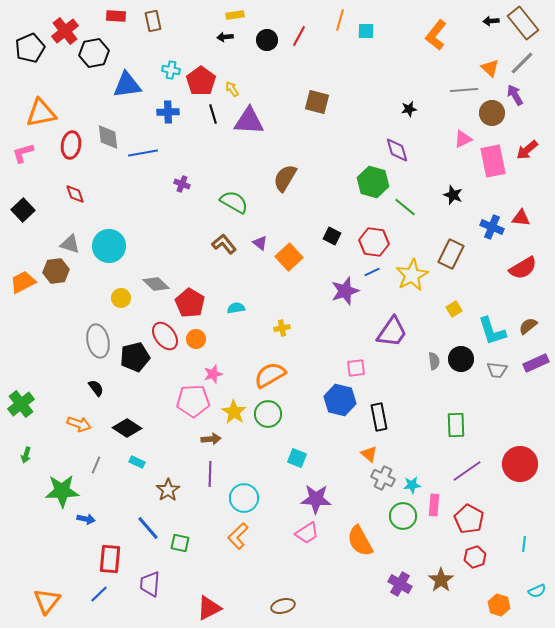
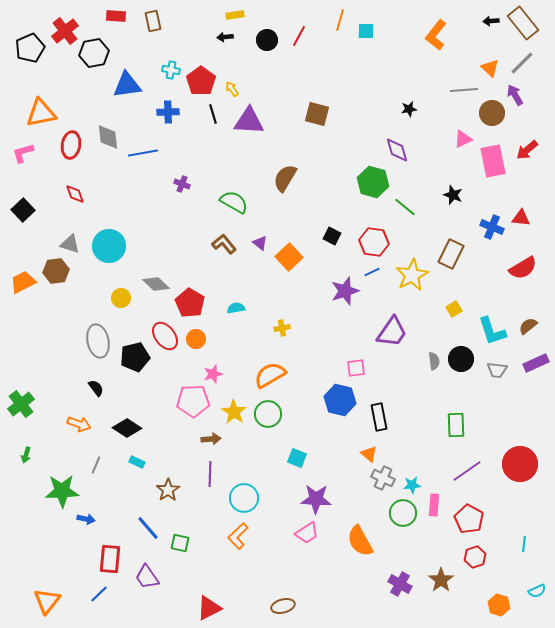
brown square at (317, 102): moved 12 px down
green circle at (403, 516): moved 3 px up
purple trapezoid at (150, 584): moved 3 px left, 7 px up; rotated 40 degrees counterclockwise
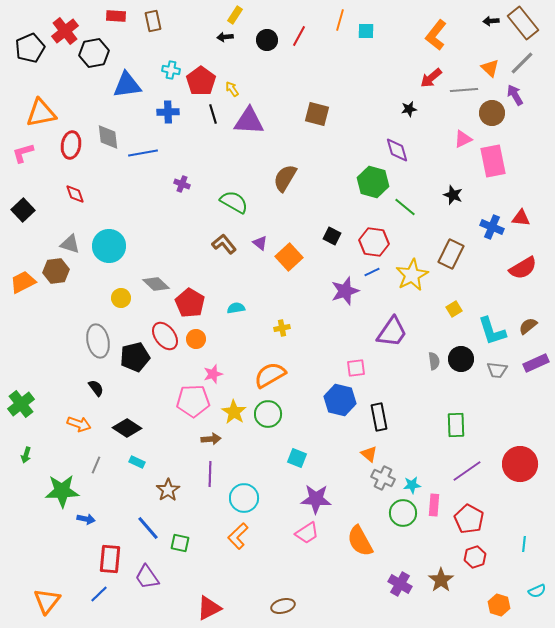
yellow rectangle at (235, 15): rotated 48 degrees counterclockwise
red arrow at (527, 150): moved 96 px left, 72 px up
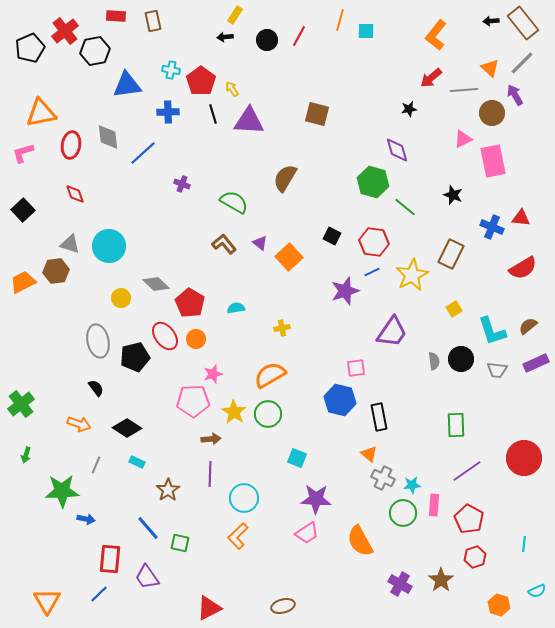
black hexagon at (94, 53): moved 1 px right, 2 px up
blue line at (143, 153): rotated 32 degrees counterclockwise
red circle at (520, 464): moved 4 px right, 6 px up
orange triangle at (47, 601): rotated 8 degrees counterclockwise
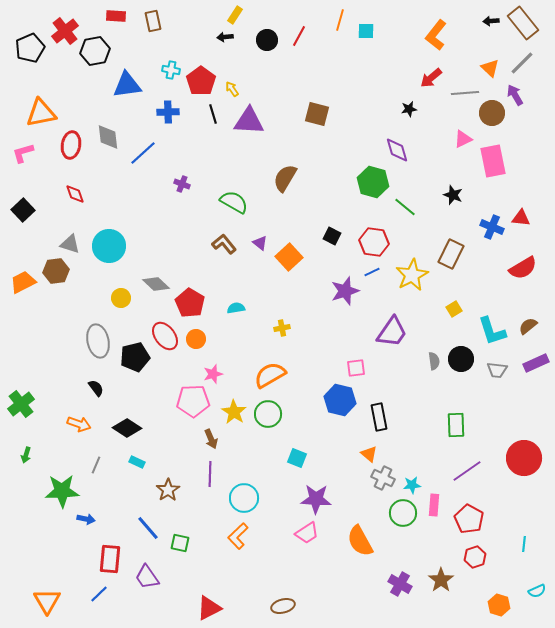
gray line at (464, 90): moved 1 px right, 3 px down
brown arrow at (211, 439): rotated 72 degrees clockwise
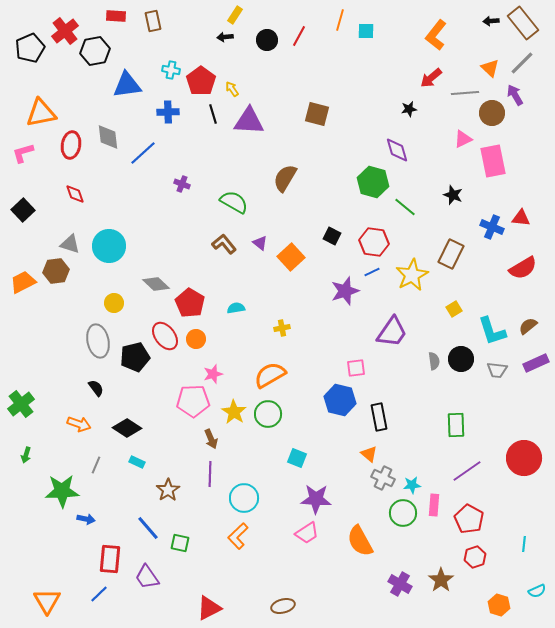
orange square at (289, 257): moved 2 px right
yellow circle at (121, 298): moved 7 px left, 5 px down
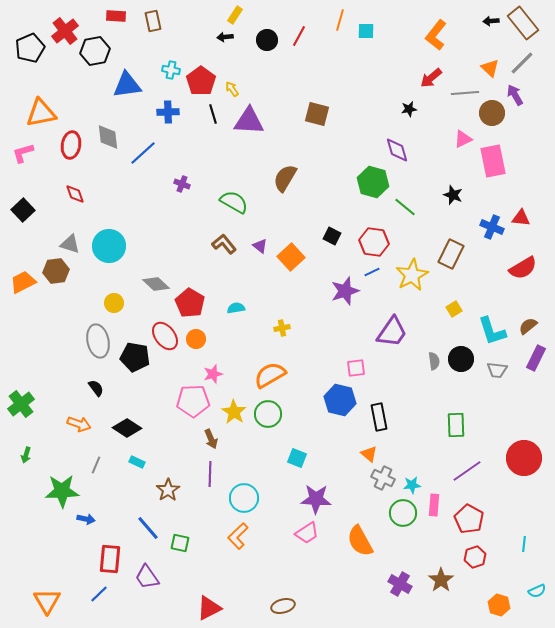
purple triangle at (260, 243): moved 3 px down
black pentagon at (135, 357): rotated 24 degrees clockwise
purple rectangle at (536, 363): moved 5 px up; rotated 40 degrees counterclockwise
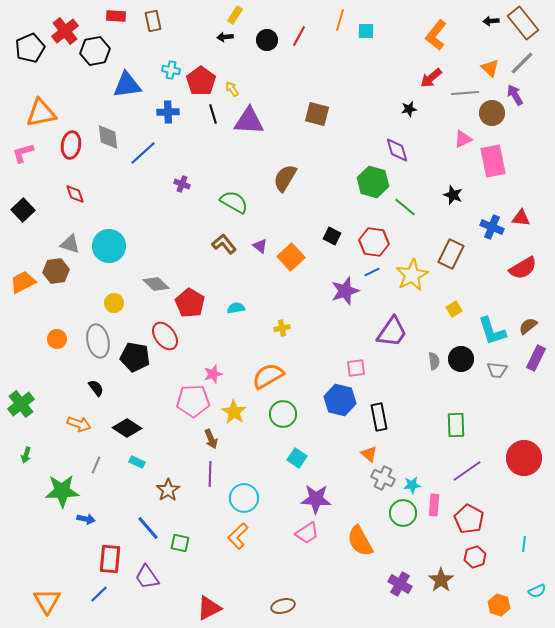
orange circle at (196, 339): moved 139 px left
orange semicircle at (270, 375): moved 2 px left, 1 px down
green circle at (268, 414): moved 15 px right
cyan square at (297, 458): rotated 12 degrees clockwise
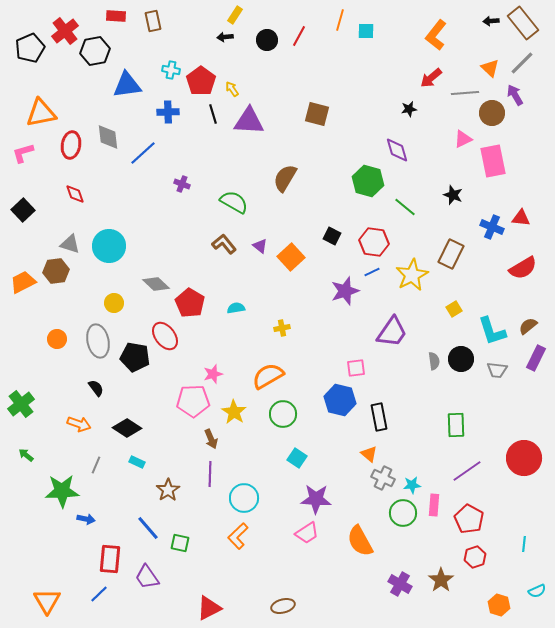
green hexagon at (373, 182): moved 5 px left, 1 px up
green arrow at (26, 455): rotated 112 degrees clockwise
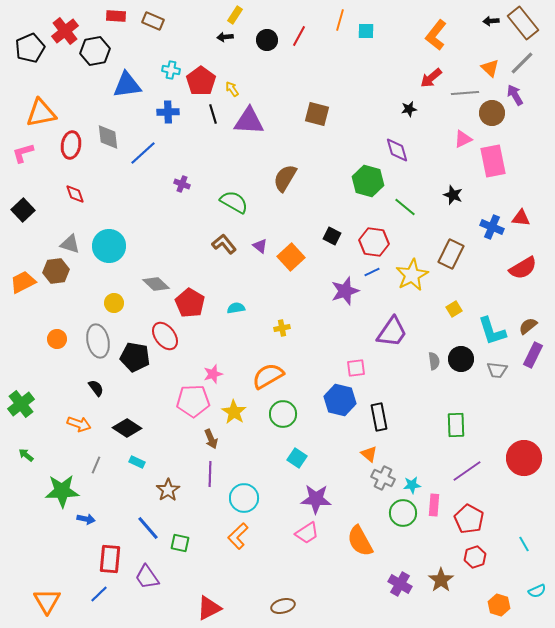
brown rectangle at (153, 21): rotated 55 degrees counterclockwise
purple rectangle at (536, 358): moved 3 px left, 3 px up
cyan line at (524, 544): rotated 35 degrees counterclockwise
